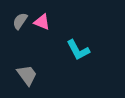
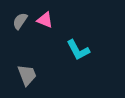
pink triangle: moved 3 px right, 2 px up
gray trapezoid: rotated 15 degrees clockwise
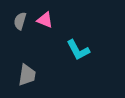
gray semicircle: rotated 18 degrees counterclockwise
gray trapezoid: rotated 30 degrees clockwise
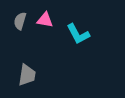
pink triangle: rotated 12 degrees counterclockwise
cyan L-shape: moved 16 px up
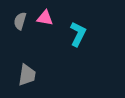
pink triangle: moved 2 px up
cyan L-shape: rotated 125 degrees counterclockwise
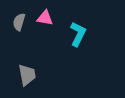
gray semicircle: moved 1 px left, 1 px down
gray trapezoid: rotated 20 degrees counterclockwise
